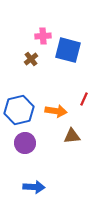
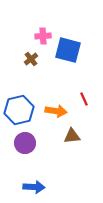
red line: rotated 48 degrees counterclockwise
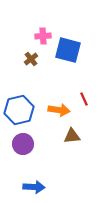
orange arrow: moved 3 px right, 1 px up
purple circle: moved 2 px left, 1 px down
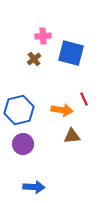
blue square: moved 3 px right, 3 px down
brown cross: moved 3 px right
orange arrow: moved 3 px right
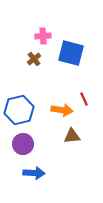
blue arrow: moved 14 px up
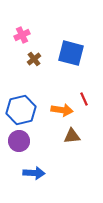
pink cross: moved 21 px left, 1 px up; rotated 21 degrees counterclockwise
blue hexagon: moved 2 px right
purple circle: moved 4 px left, 3 px up
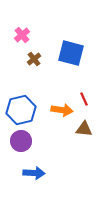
pink cross: rotated 14 degrees counterclockwise
brown triangle: moved 12 px right, 7 px up; rotated 12 degrees clockwise
purple circle: moved 2 px right
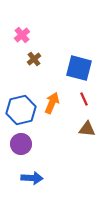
blue square: moved 8 px right, 15 px down
orange arrow: moved 10 px left, 7 px up; rotated 75 degrees counterclockwise
brown triangle: moved 3 px right
purple circle: moved 3 px down
blue arrow: moved 2 px left, 5 px down
